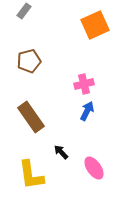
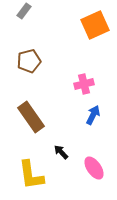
blue arrow: moved 6 px right, 4 px down
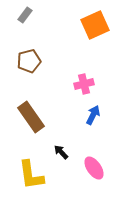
gray rectangle: moved 1 px right, 4 px down
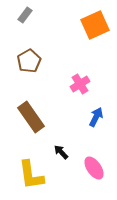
brown pentagon: rotated 15 degrees counterclockwise
pink cross: moved 4 px left; rotated 18 degrees counterclockwise
blue arrow: moved 3 px right, 2 px down
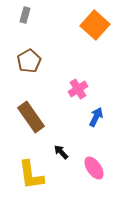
gray rectangle: rotated 21 degrees counterclockwise
orange square: rotated 24 degrees counterclockwise
pink cross: moved 2 px left, 5 px down
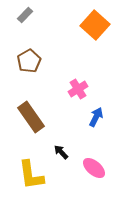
gray rectangle: rotated 28 degrees clockwise
pink ellipse: rotated 15 degrees counterclockwise
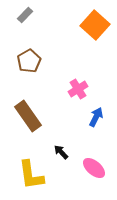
brown rectangle: moved 3 px left, 1 px up
